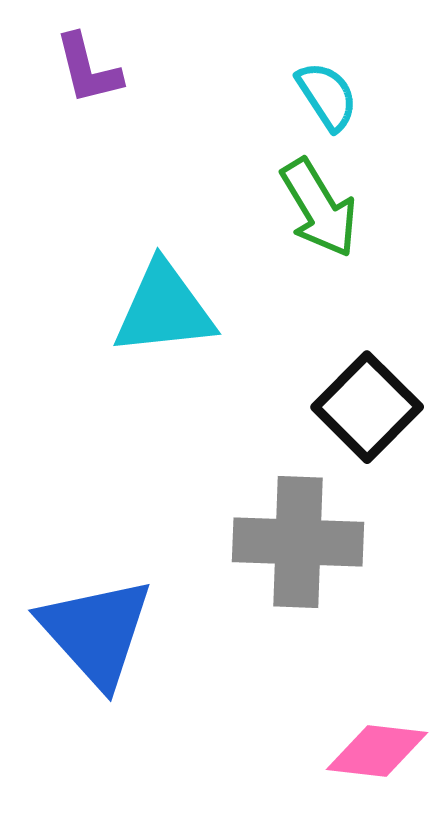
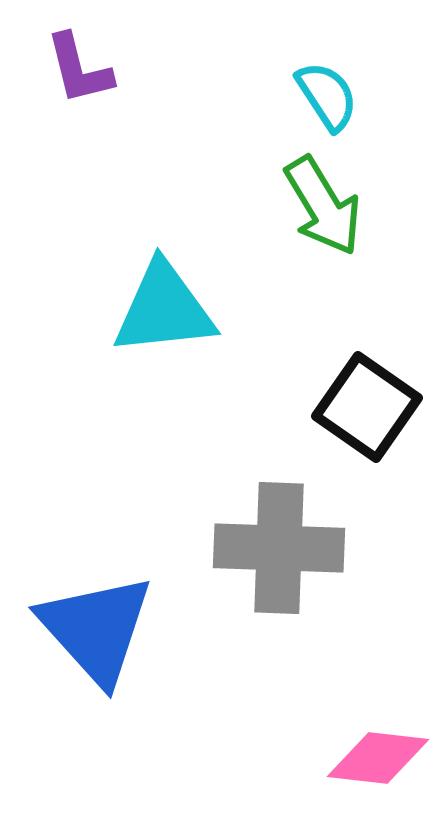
purple L-shape: moved 9 px left
green arrow: moved 4 px right, 2 px up
black square: rotated 10 degrees counterclockwise
gray cross: moved 19 px left, 6 px down
blue triangle: moved 3 px up
pink diamond: moved 1 px right, 7 px down
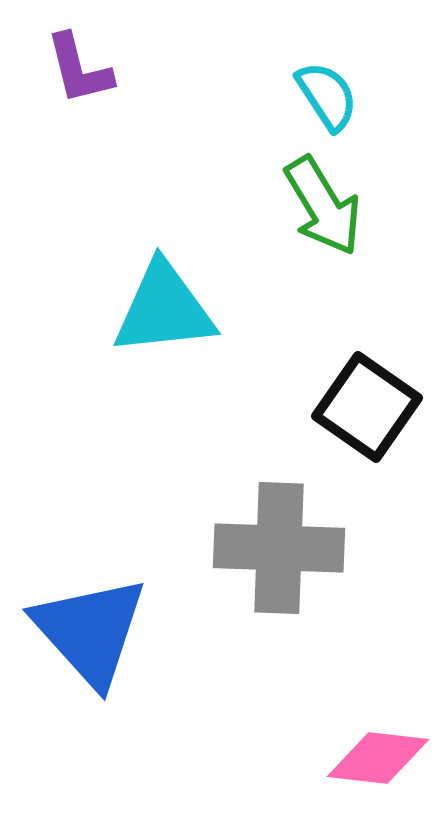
blue triangle: moved 6 px left, 2 px down
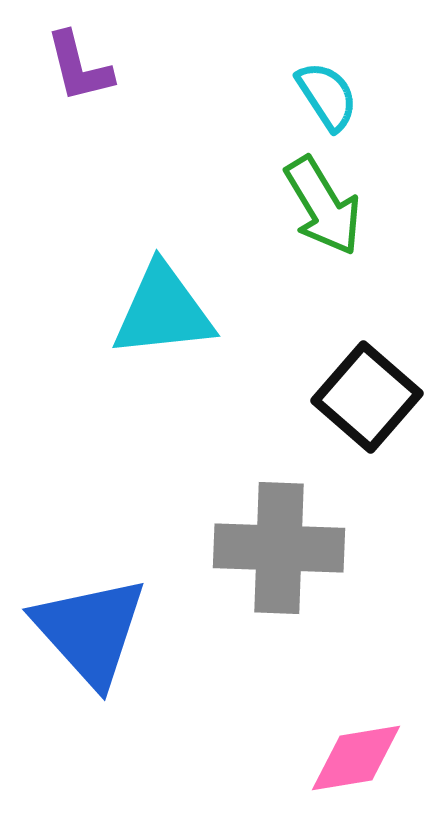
purple L-shape: moved 2 px up
cyan triangle: moved 1 px left, 2 px down
black square: moved 10 px up; rotated 6 degrees clockwise
pink diamond: moved 22 px left; rotated 16 degrees counterclockwise
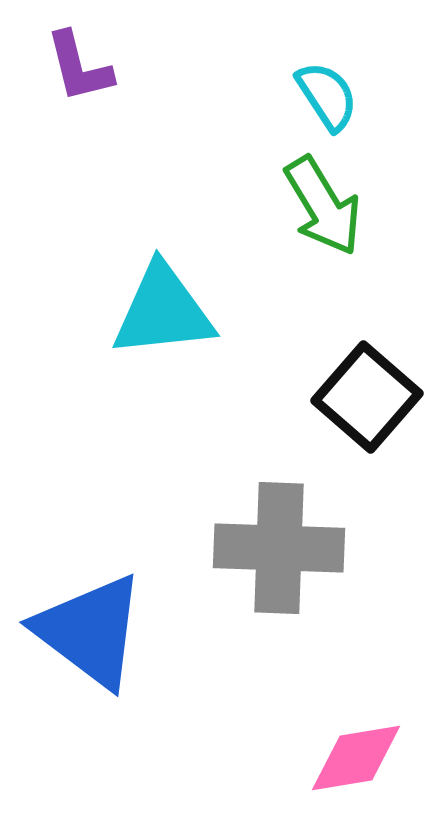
blue triangle: rotated 11 degrees counterclockwise
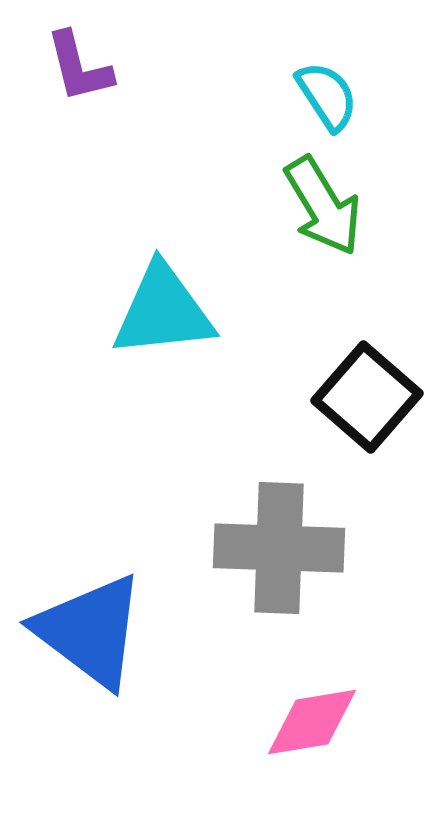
pink diamond: moved 44 px left, 36 px up
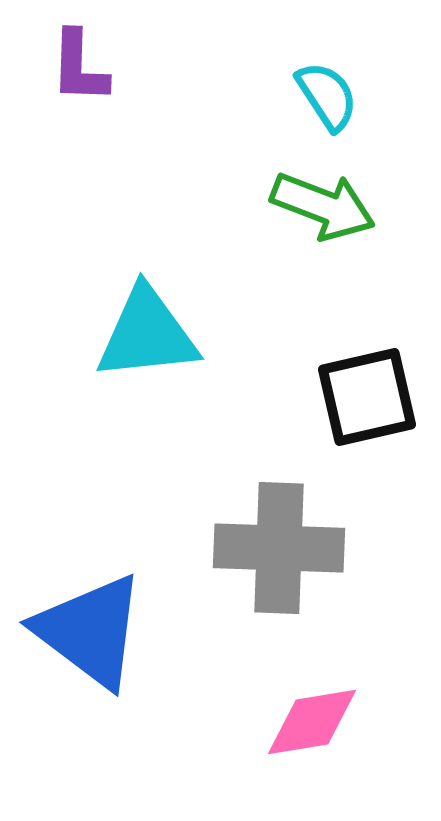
purple L-shape: rotated 16 degrees clockwise
green arrow: rotated 38 degrees counterclockwise
cyan triangle: moved 16 px left, 23 px down
black square: rotated 36 degrees clockwise
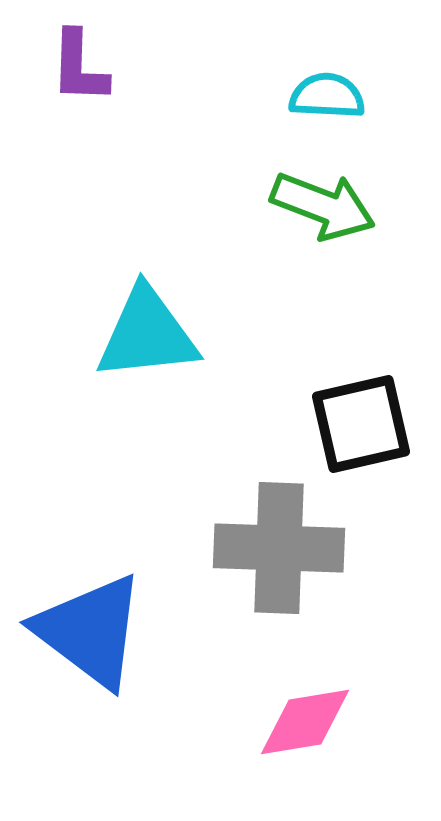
cyan semicircle: rotated 54 degrees counterclockwise
black square: moved 6 px left, 27 px down
pink diamond: moved 7 px left
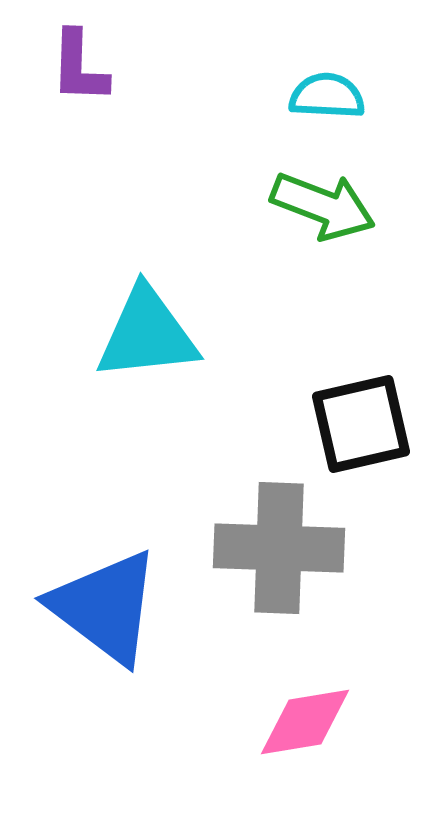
blue triangle: moved 15 px right, 24 px up
